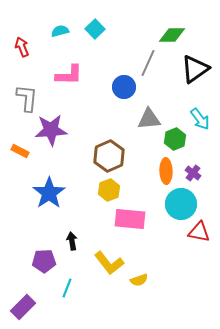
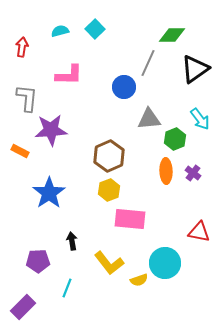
red arrow: rotated 30 degrees clockwise
cyan circle: moved 16 px left, 59 px down
purple pentagon: moved 6 px left
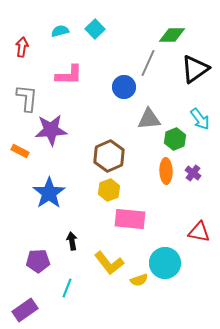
purple rectangle: moved 2 px right, 3 px down; rotated 10 degrees clockwise
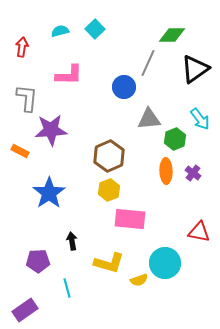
yellow L-shape: rotated 36 degrees counterclockwise
cyan line: rotated 36 degrees counterclockwise
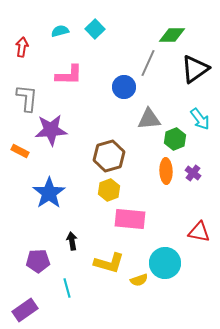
brown hexagon: rotated 8 degrees clockwise
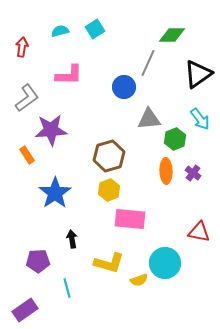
cyan square: rotated 12 degrees clockwise
black triangle: moved 3 px right, 5 px down
gray L-shape: rotated 48 degrees clockwise
orange rectangle: moved 7 px right, 4 px down; rotated 30 degrees clockwise
blue star: moved 6 px right
black arrow: moved 2 px up
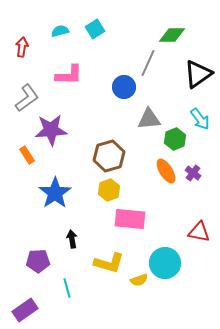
orange ellipse: rotated 30 degrees counterclockwise
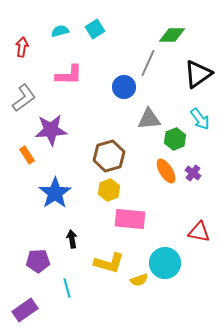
gray L-shape: moved 3 px left
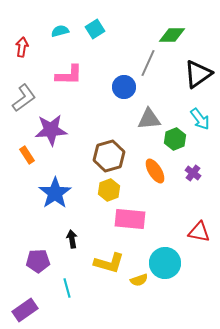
orange ellipse: moved 11 px left
